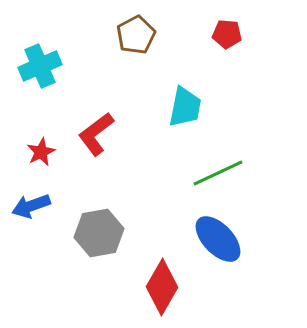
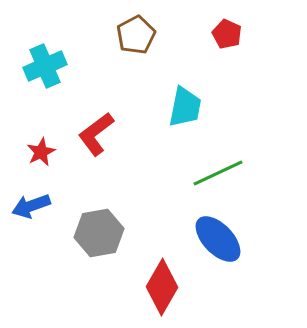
red pentagon: rotated 20 degrees clockwise
cyan cross: moved 5 px right
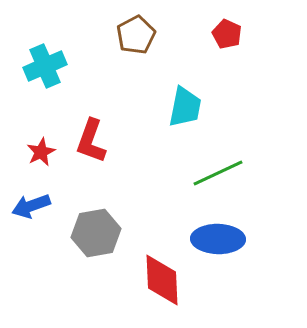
red L-shape: moved 5 px left, 7 px down; rotated 33 degrees counterclockwise
gray hexagon: moved 3 px left
blue ellipse: rotated 45 degrees counterclockwise
red diamond: moved 7 px up; rotated 32 degrees counterclockwise
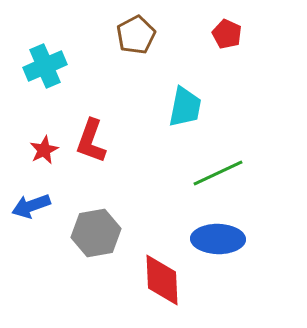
red star: moved 3 px right, 2 px up
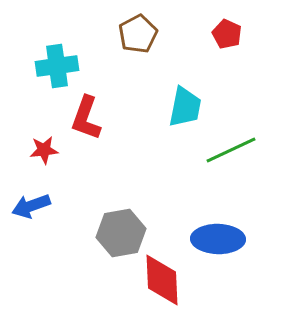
brown pentagon: moved 2 px right, 1 px up
cyan cross: moved 12 px right; rotated 15 degrees clockwise
red L-shape: moved 5 px left, 23 px up
red star: rotated 20 degrees clockwise
green line: moved 13 px right, 23 px up
gray hexagon: moved 25 px right
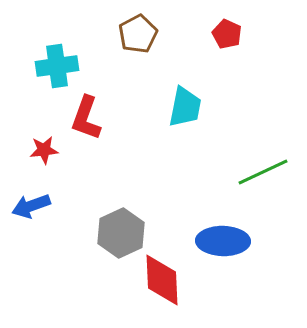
green line: moved 32 px right, 22 px down
gray hexagon: rotated 15 degrees counterclockwise
blue ellipse: moved 5 px right, 2 px down
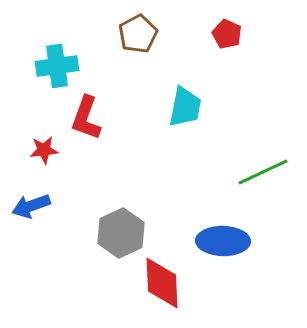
red diamond: moved 3 px down
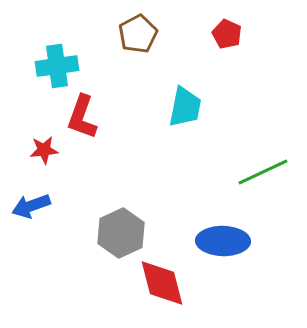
red L-shape: moved 4 px left, 1 px up
red diamond: rotated 12 degrees counterclockwise
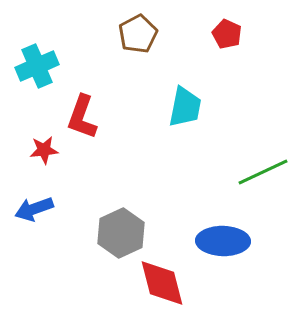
cyan cross: moved 20 px left; rotated 15 degrees counterclockwise
blue arrow: moved 3 px right, 3 px down
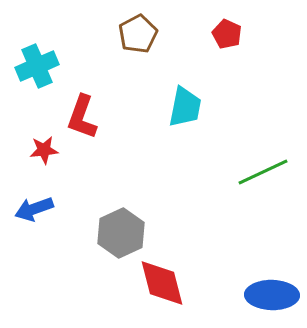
blue ellipse: moved 49 px right, 54 px down
